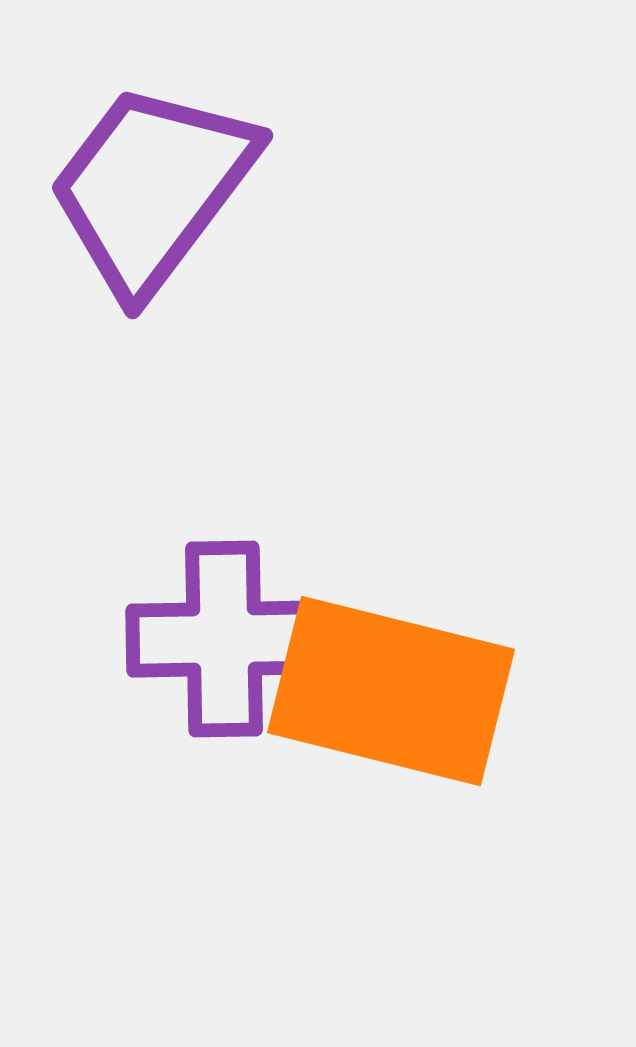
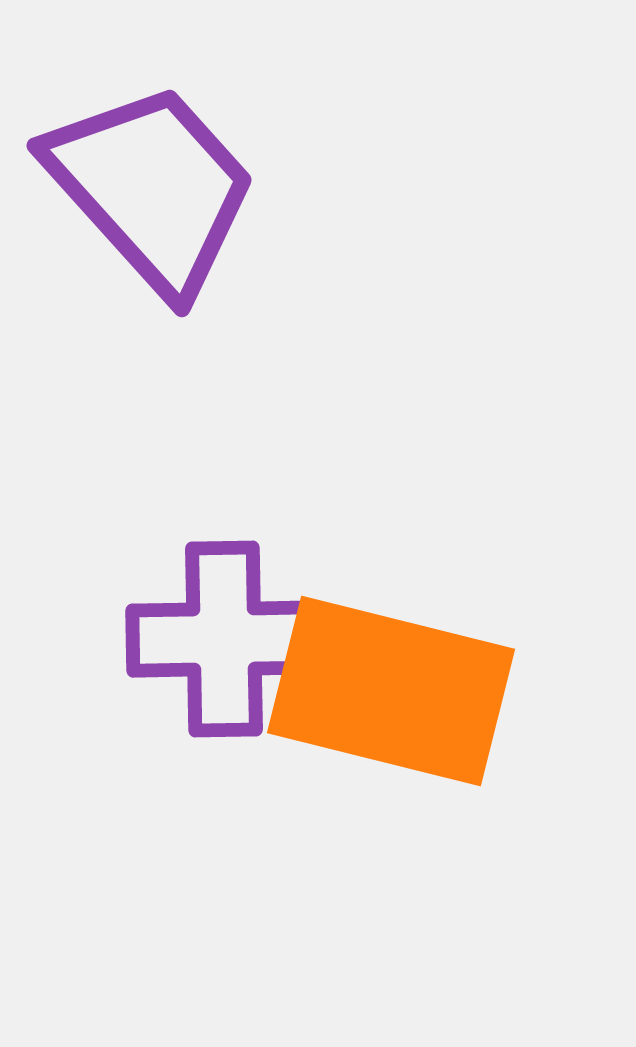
purple trapezoid: rotated 101 degrees clockwise
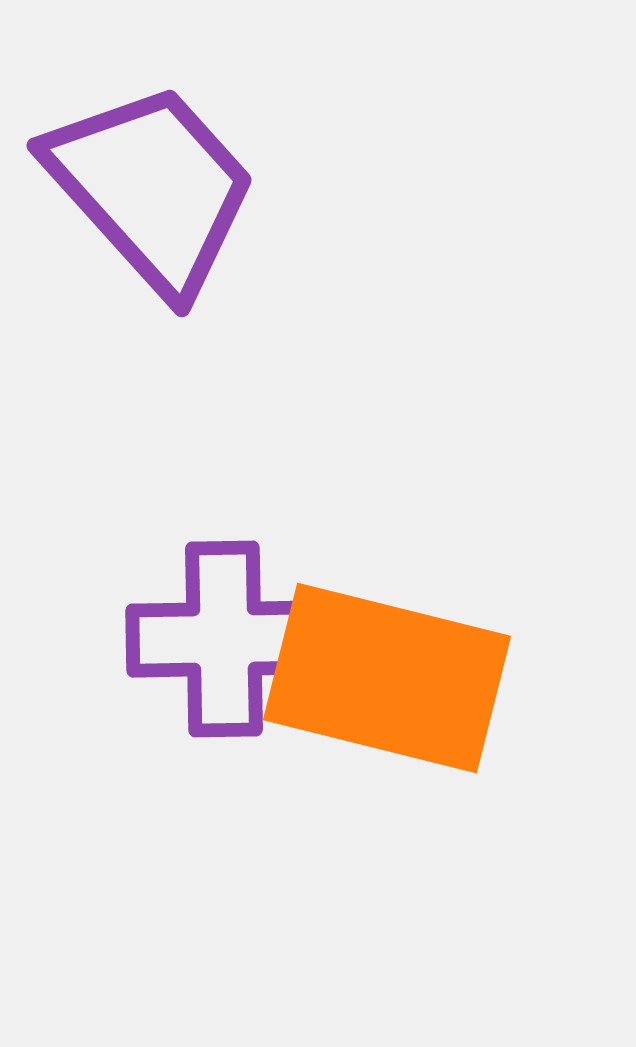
orange rectangle: moved 4 px left, 13 px up
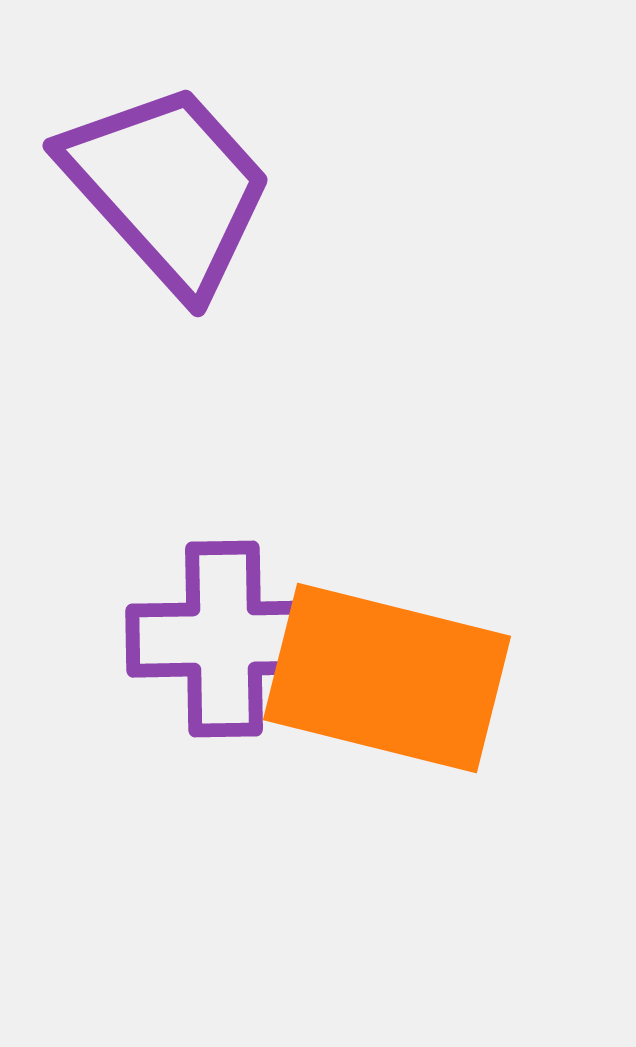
purple trapezoid: moved 16 px right
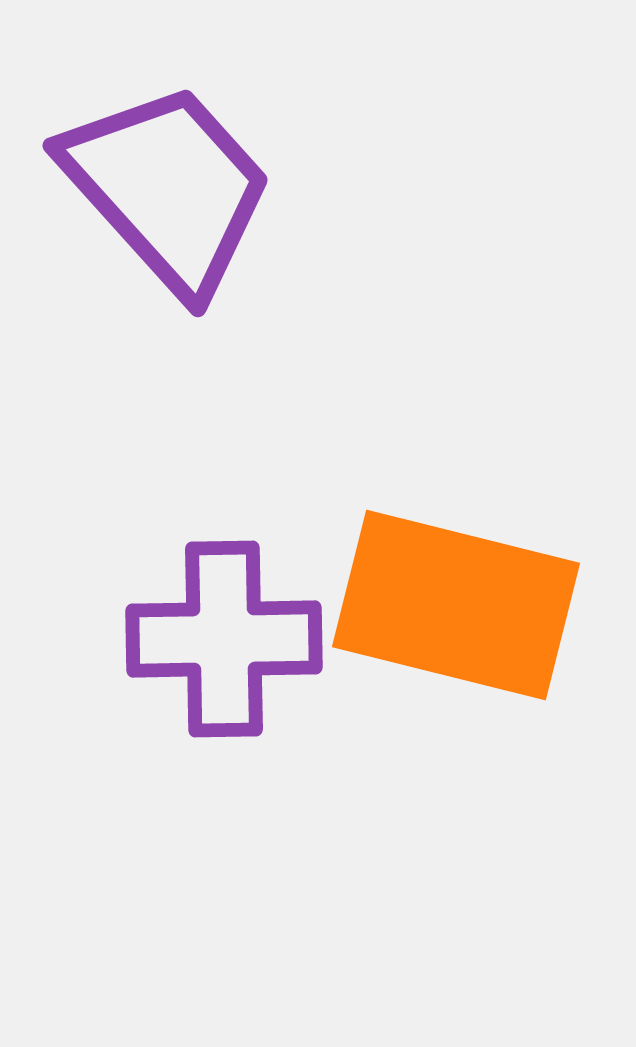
orange rectangle: moved 69 px right, 73 px up
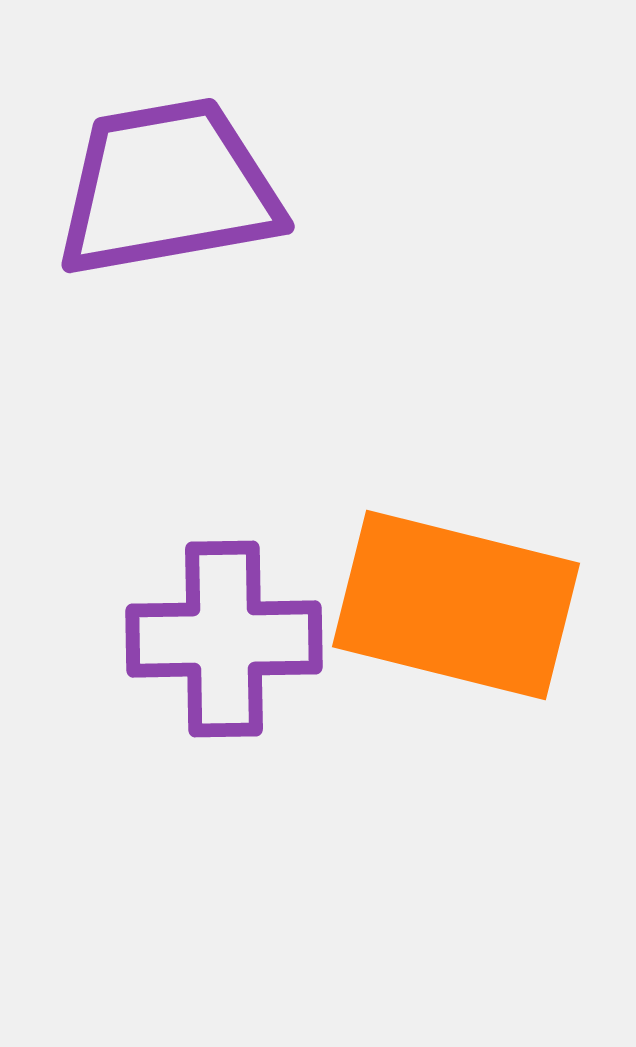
purple trapezoid: rotated 58 degrees counterclockwise
